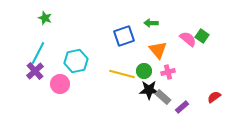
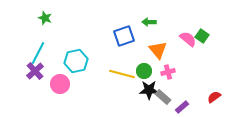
green arrow: moved 2 px left, 1 px up
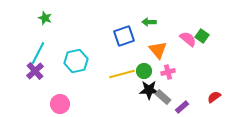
yellow line: rotated 30 degrees counterclockwise
pink circle: moved 20 px down
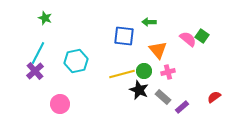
blue square: rotated 25 degrees clockwise
black star: moved 10 px left; rotated 24 degrees clockwise
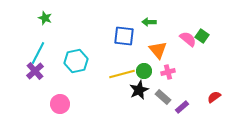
black star: rotated 24 degrees clockwise
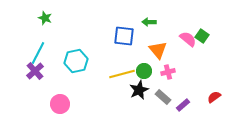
purple rectangle: moved 1 px right, 2 px up
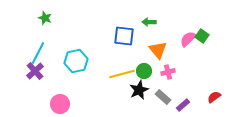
pink semicircle: rotated 84 degrees counterclockwise
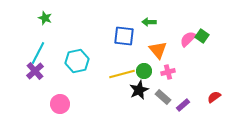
cyan hexagon: moved 1 px right
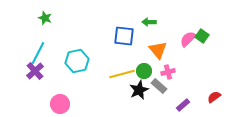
gray rectangle: moved 4 px left, 11 px up
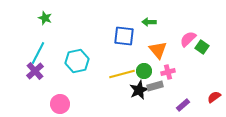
green square: moved 11 px down
gray rectangle: moved 4 px left; rotated 56 degrees counterclockwise
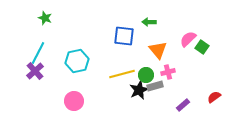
green circle: moved 2 px right, 4 px down
pink circle: moved 14 px right, 3 px up
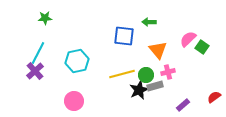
green star: rotated 24 degrees counterclockwise
